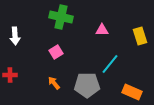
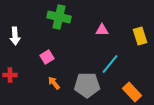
green cross: moved 2 px left
pink square: moved 9 px left, 5 px down
orange rectangle: rotated 24 degrees clockwise
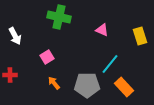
pink triangle: rotated 24 degrees clockwise
white arrow: rotated 24 degrees counterclockwise
orange rectangle: moved 8 px left, 5 px up
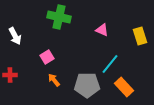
orange arrow: moved 3 px up
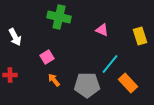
white arrow: moved 1 px down
orange rectangle: moved 4 px right, 4 px up
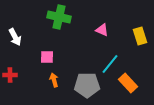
pink square: rotated 32 degrees clockwise
orange arrow: rotated 24 degrees clockwise
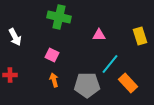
pink triangle: moved 3 px left, 5 px down; rotated 24 degrees counterclockwise
pink square: moved 5 px right, 2 px up; rotated 24 degrees clockwise
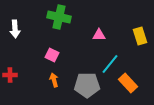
white arrow: moved 8 px up; rotated 24 degrees clockwise
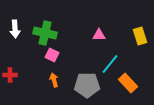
green cross: moved 14 px left, 16 px down
